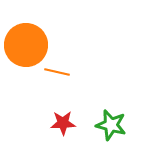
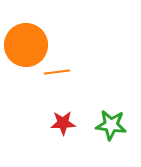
orange line: rotated 20 degrees counterclockwise
green star: rotated 8 degrees counterclockwise
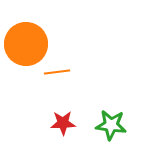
orange circle: moved 1 px up
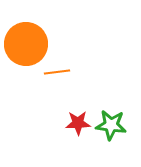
red star: moved 15 px right
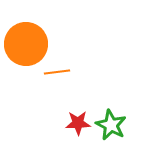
green star: rotated 20 degrees clockwise
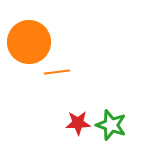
orange circle: moved 3 px right, 2 px up
green star: rotated 8 degrees counterclockwise
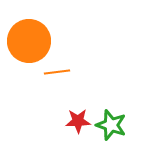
orange circle: moved 1 px up
red star: moved 2 px up
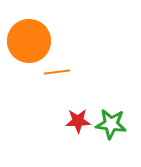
green star: moved 1 px up; rotated 12 degrees counterclockwise
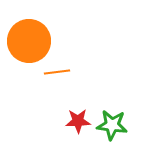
green star: moved 1 px right, 1 px down
